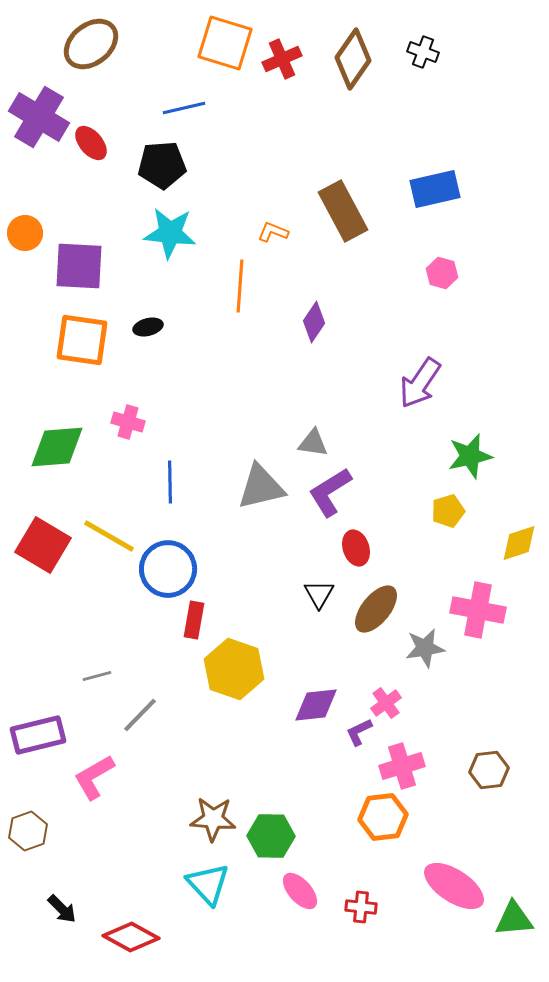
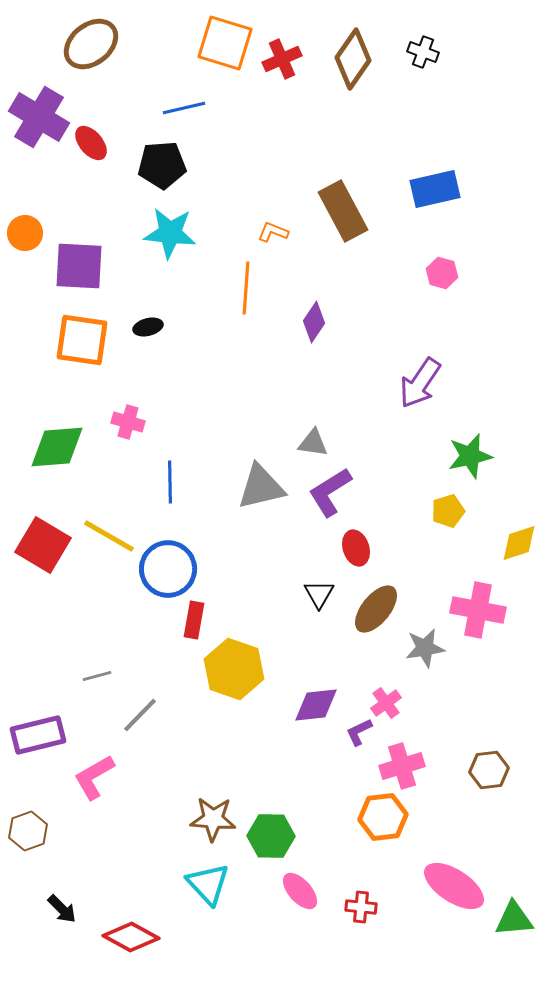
orange line at (240, 286): moved 6 px right, 2 px down
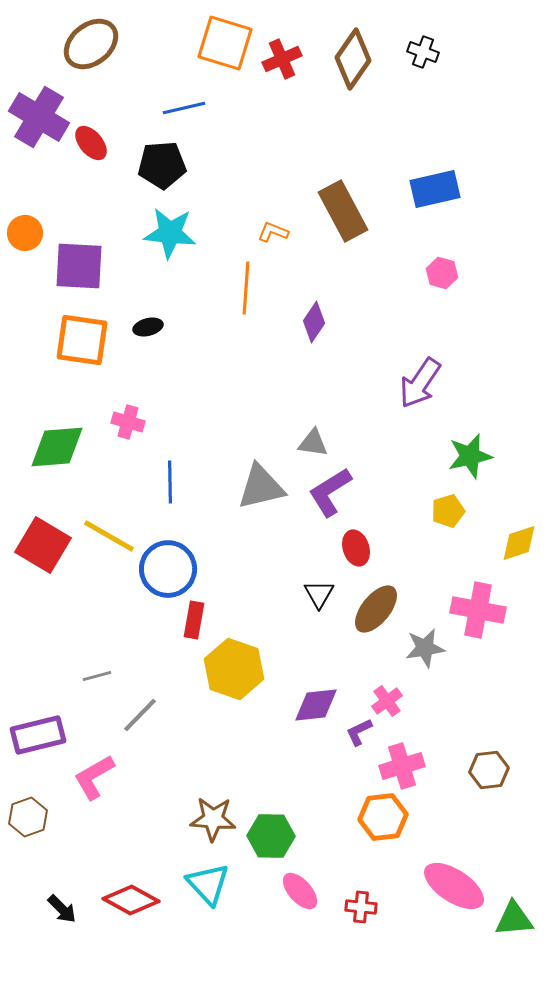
pink cross at (386, 703): moved 1 px right, 2 px up
brown hexagon at (28, 831): moved 14 px up
red diamond at (131, 937): moved 37 px up
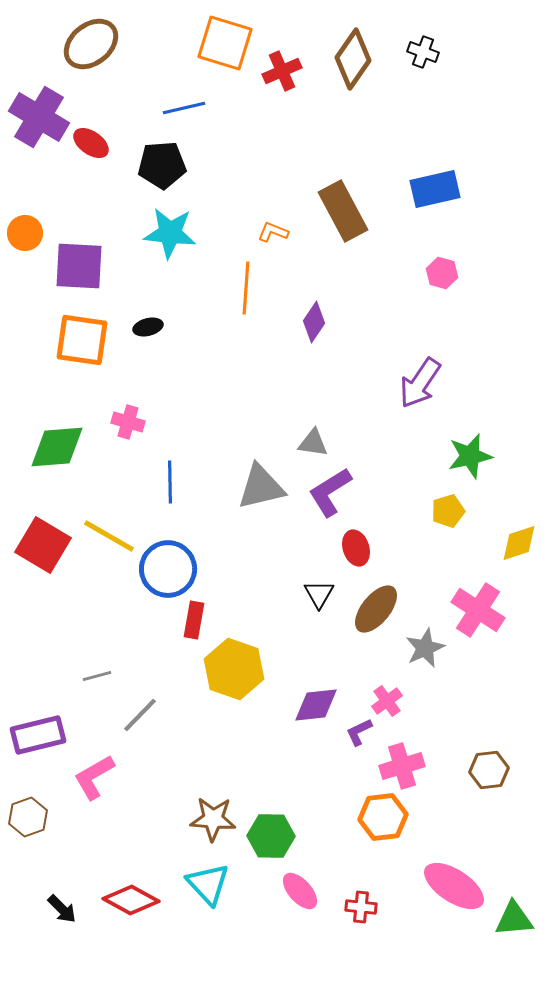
red cross at (282, 59): moved 12 px down
red ellipse at (91, 143): rotated 15 degrees counterclockwise
pink cross at (478, 610): rotated 22 degrees clockwise
gray star at (425, 648): rotated 15 degrees counterclockwise
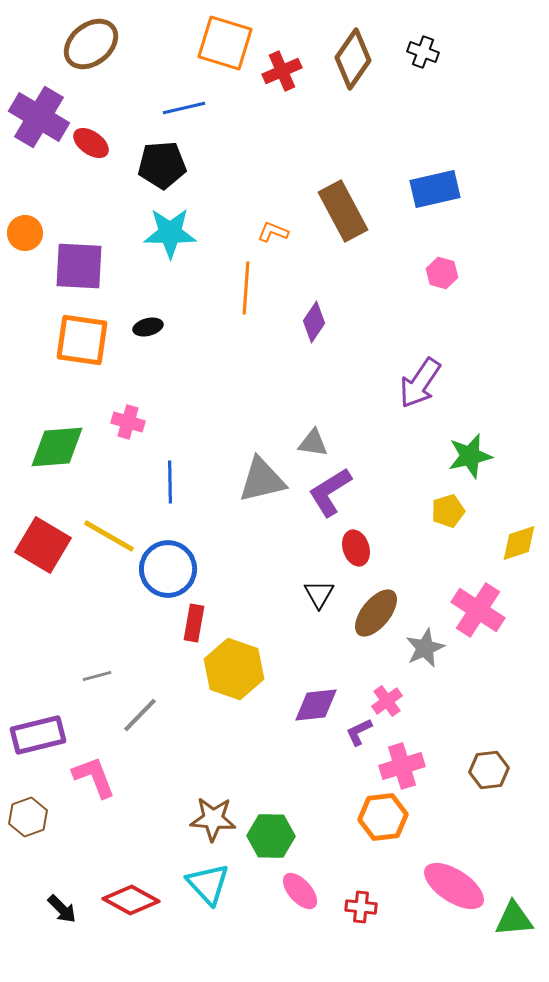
cyan star at (170, 233): rotated 6 degrees counterclockwise
gray triangle at (261, 487): moved 1 px right, 7 px up
brown ellipse at (376, 609): moved 4 px down
red rectangle at (194, 620): moved 3 px down
pink L-shape at (94, 777): rotated 99 degrees clockwise
